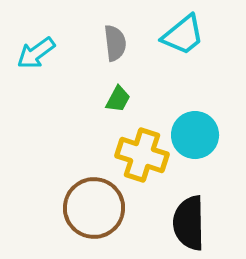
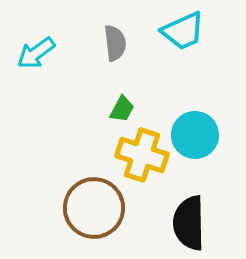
cyan trapezoid: moved 4 px up; rotated 15 degrees clockwise
green trapezoid: moved 4 px right, 10 px down
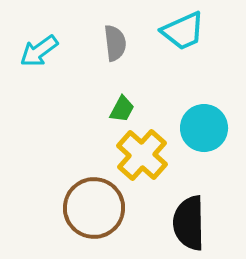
cyan arrow: moved 3 px right, 2 px up
cyan circle: moved 9 px right, 7 px up
yellow cross: rotated 24 degrees clockwise
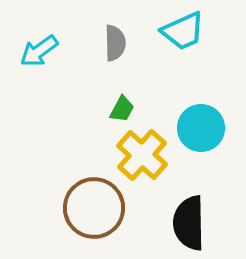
gray semicircle: rotated 6 degrees clockwise
cyan circle: moved 3 px left
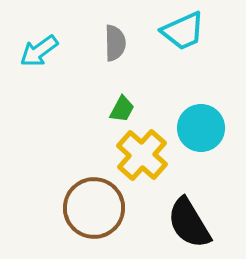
black semicircle: rotated 30 degrees counterclockwise
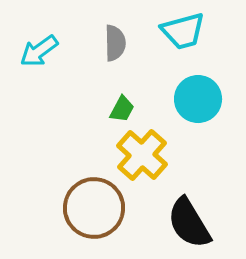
cyan trapezoid: rotated 9 degrees clockwise
cyan circle: moved 3 px left, 29 px up
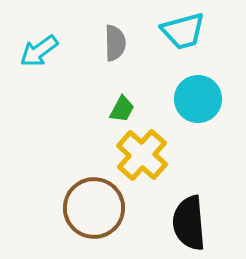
black semicircle: rotated 26 degrees clockwise
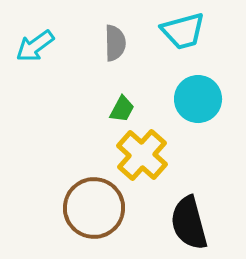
cyan arrow: moved 4 px left, 5 px up
black semicircle: rotated 10 degrees counterclockwise
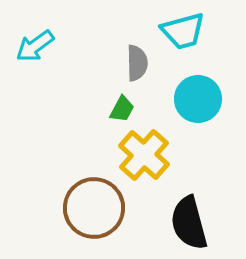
gray semicircle: moved 22 px right, 20 px down
yellow cross: moved 2 px right
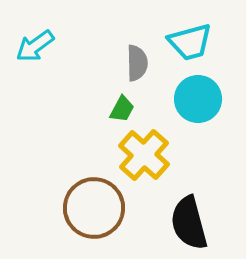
cyan trapezoid: moved 7 px right, 11 px down
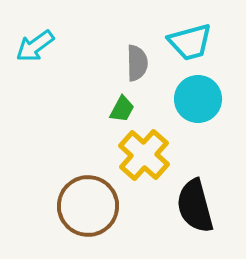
brown circle: moved 6 px left, 2 px up
black semicircle: moved 6 px right, 17 px up
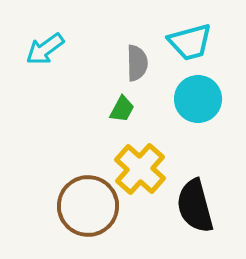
cyan arrow: moved 10 px right, 3 px down
yellow cross: moved 4 px left, 14 px down
